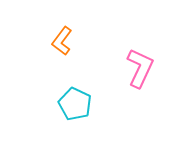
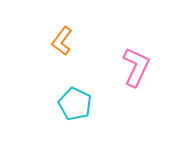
pink L-shape: moved 4 px left, 1 px up
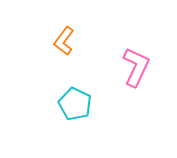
orange L-shape: moved 2 px right
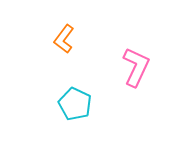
orange L-shape: moved 2 px up
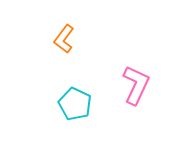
pink L-shape: moved 18 px down
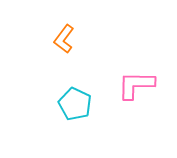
pink L-shape: rotated 114 degrees counterclockwise
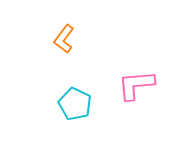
pink L-shape: rotated 6 degrees counterclockwise
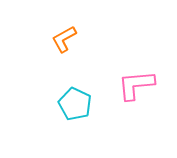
orange L-shape: rotated 24 degrees clockwise
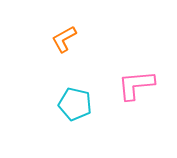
cyan pentagon: rotated 12 degrees counterclockwise
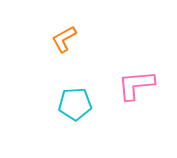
cyan pentagon: rotated 16 degrees counterclockwise
